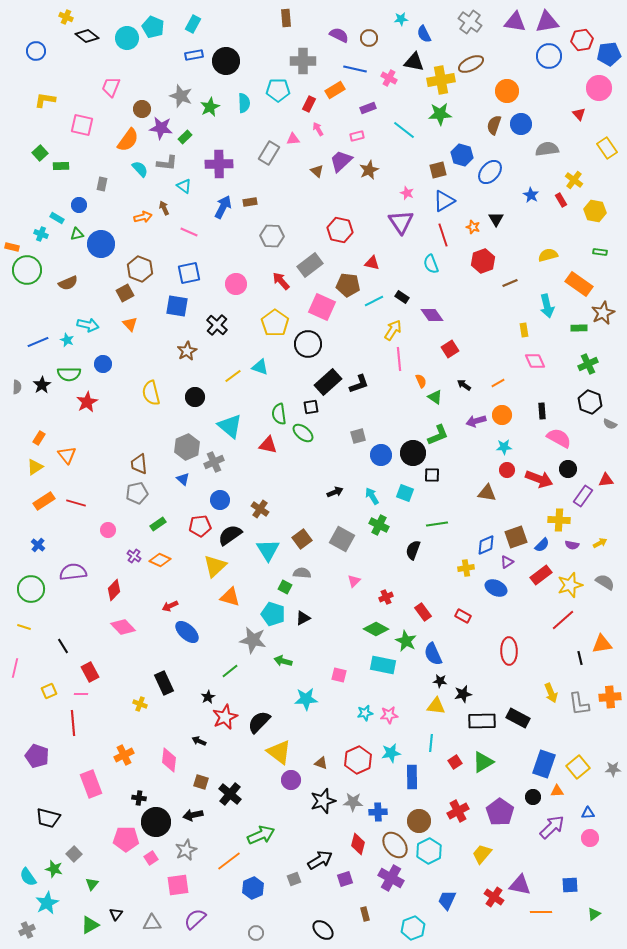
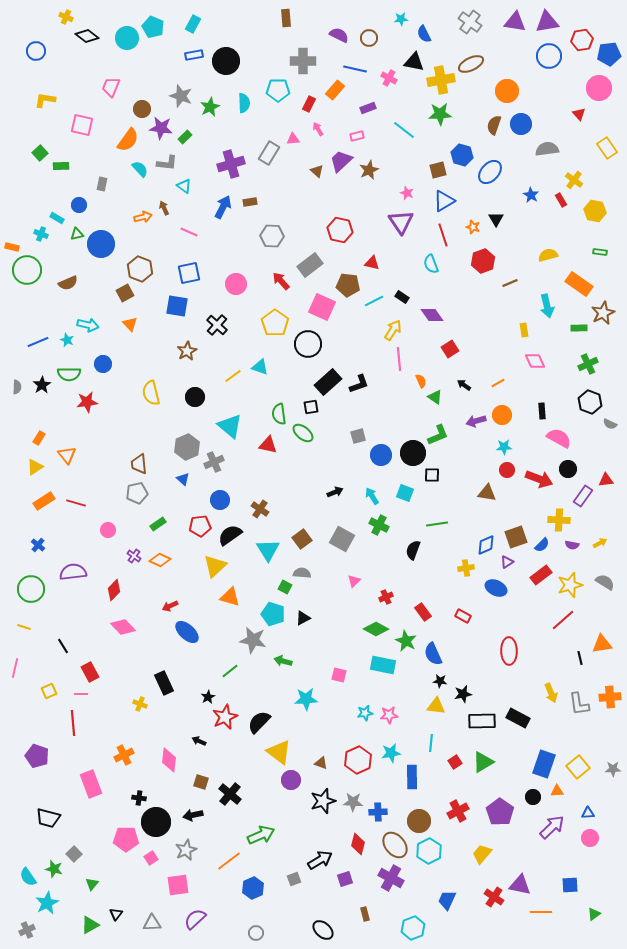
orange rectangle at (335, 90): rotated 18 degrees counterclockwise
purple cross at (219, 164): moved 12 px right; rotated 16 degrees counterclockwise
red star at (87, 402): rotated 20 degrees clockwise
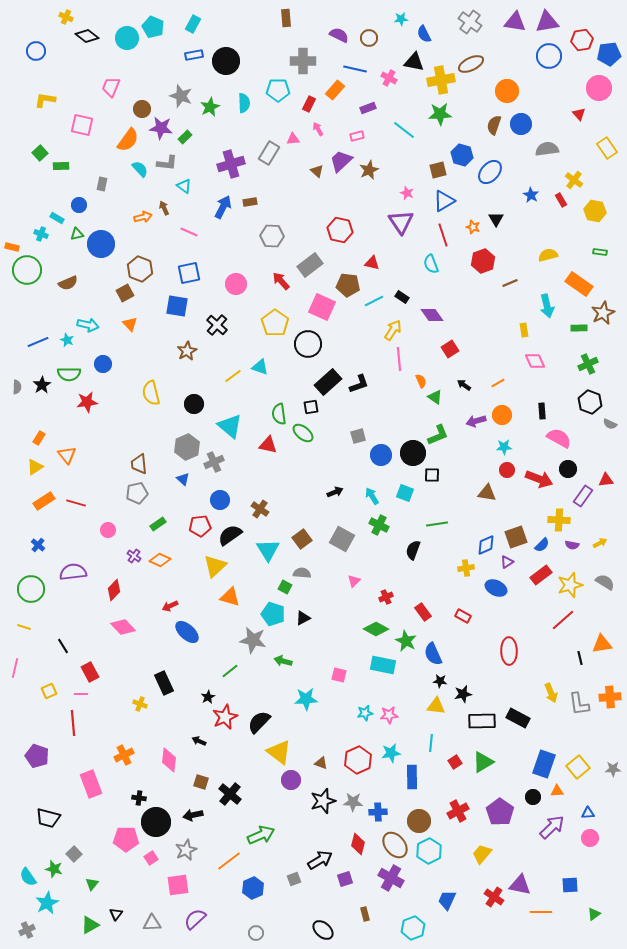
black circle at (195, 397): moved 1 px left, 7 px down
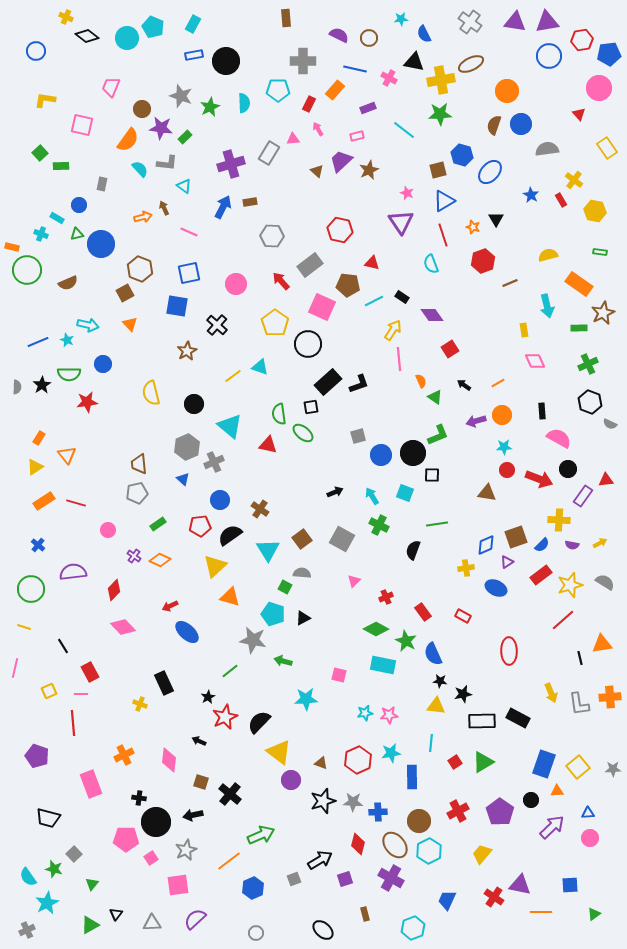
black circle at (533, 797): moved 2 px left, 3 px down
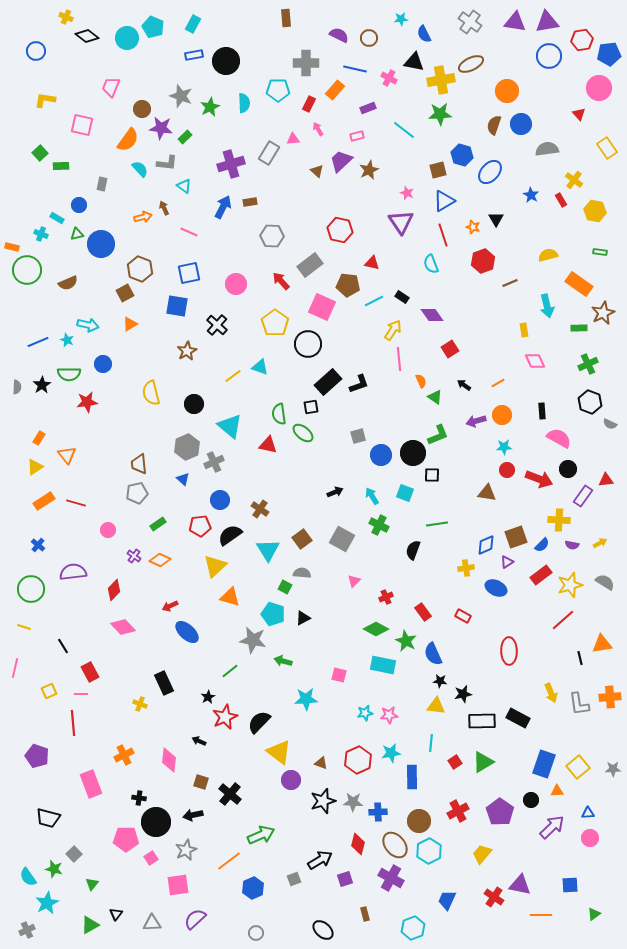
gray cross at (303, 61): moved 3 px right, 2 px down
orange triangle at (130, 324): rotated 42 degrees clockwise
orange line at (541, 912): moved 3 px down
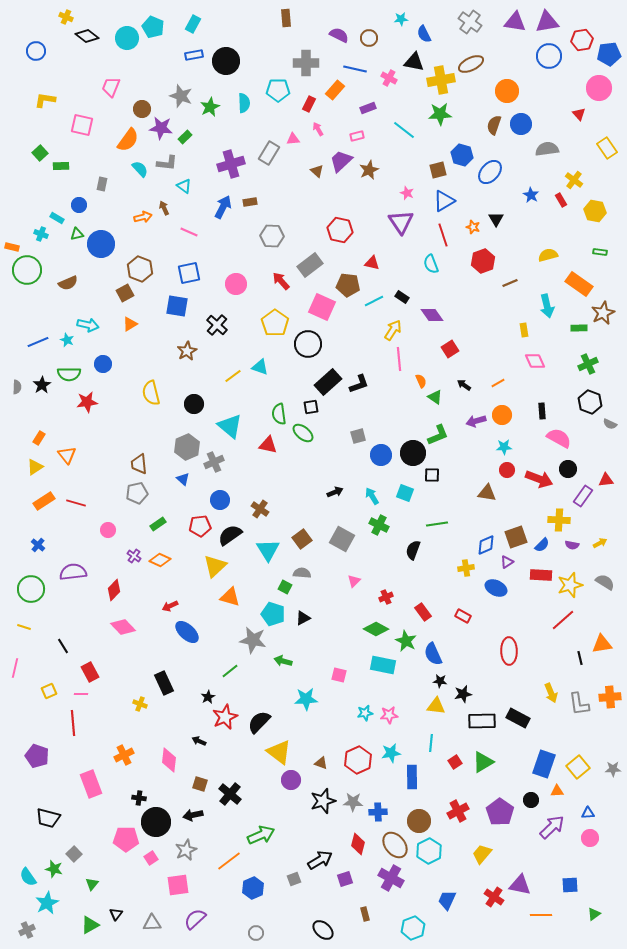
red rectangle at (541, 575): rotated 40 degrees clockwise
brown square at (201, 782): moved 1 px left, 2 px down
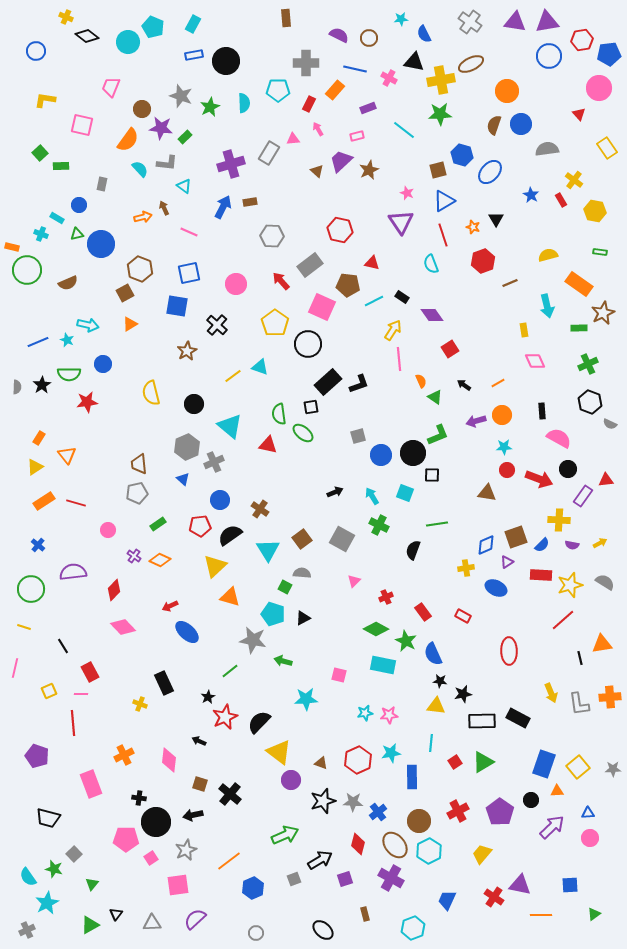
cyan circle at (127, 38): moved 1 px right, 4 px down
blue cross at (378, 812): rotated 36 degrees counterclockwise
green arrow at (261, 835): moved 24 px right
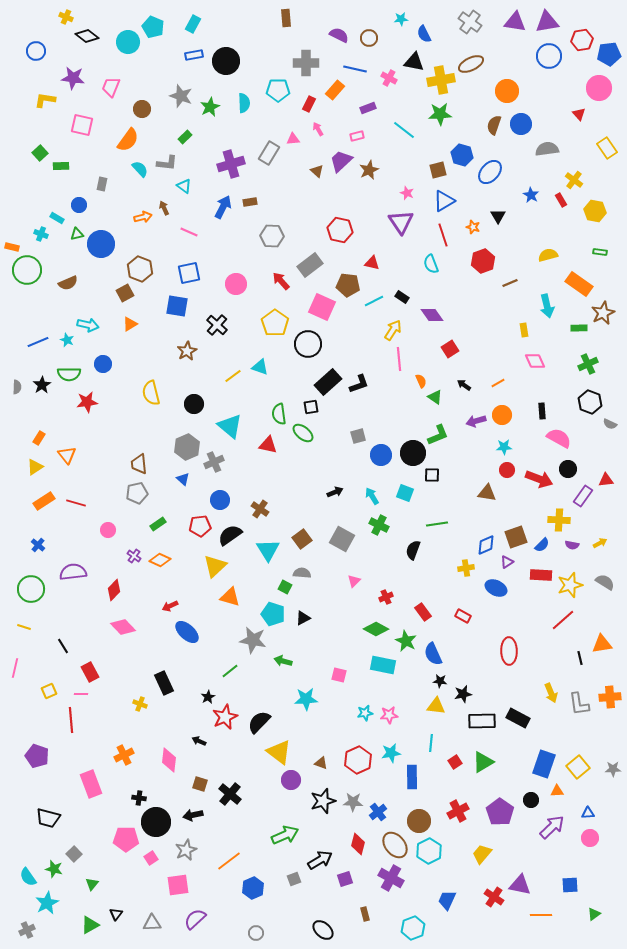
purple star at (161, 128): moved 88 px left, 50 px up
black triangle at (496, 219): moved 2 px right, 3 px up
red line at (73, 723): moved 2 px left, 3 px up
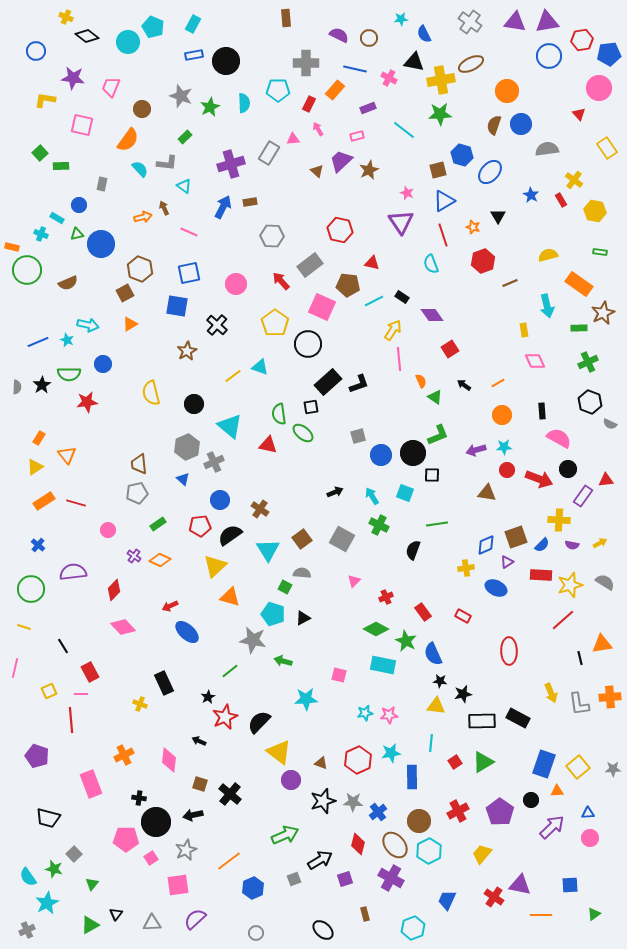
green cross at (588, 364): moved 2 px up
purple arrow at (476, 421): moved 29 px down
